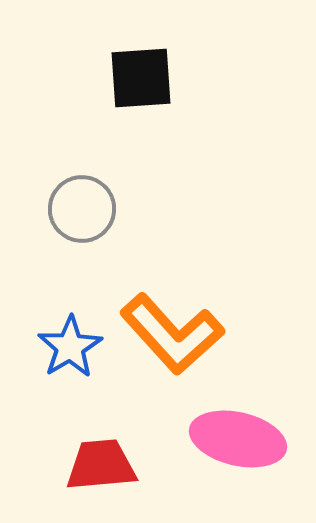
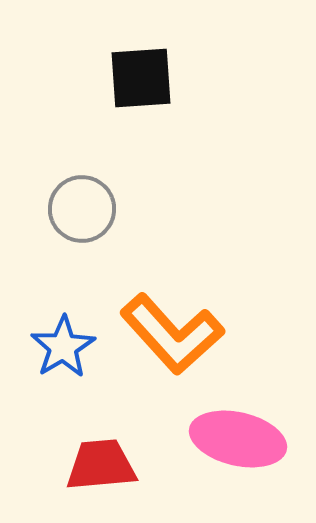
blue star: moved 7 px left
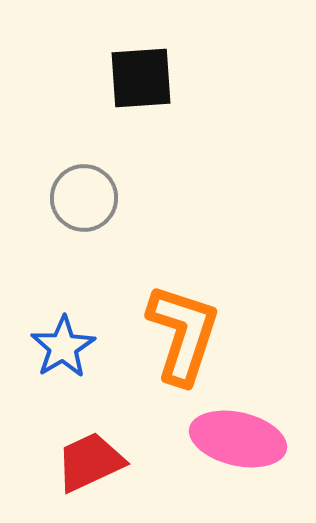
gray circle: moved 2 px right, 11 px up
orange L-shape: moved 11 px right; rotated 120 degrees counterclockwise
red trapezoid: moved 11 px left, 3 px up; rotated 20 degrees counterclockwise
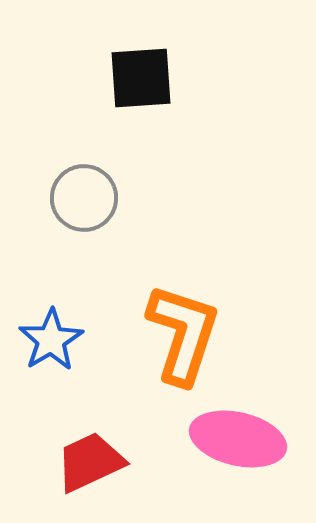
blue star: moved 12 px left, 7 px up
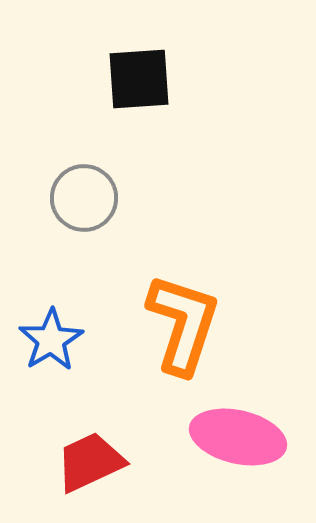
black square: moved 2 px left, 1 px down
orange L-shape: moved 10 px up
pink ellipse: moved 2 px up
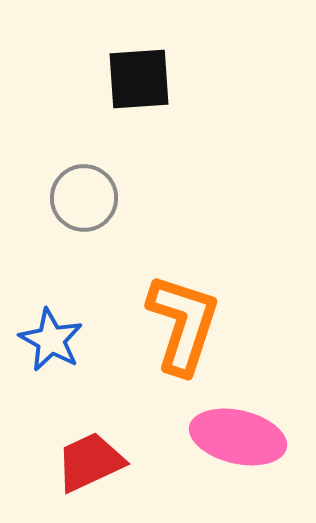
blue star: rotated 12 degrees counterclockwise
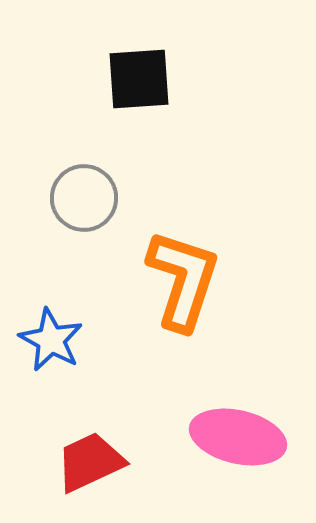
orange L-shape: moved 44 px up
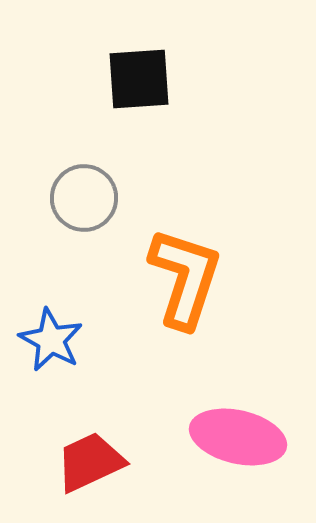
orange L-shape: moved 2 px right, 2 px up
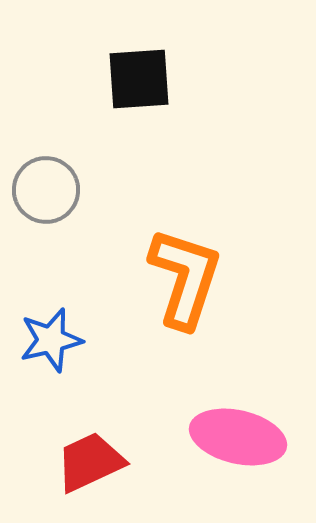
gray circle: moved 38 px left, 8 px up
blue star: rotated 30 degrees clockwise
